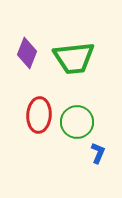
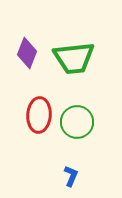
blue L-shape: moved 27 px left, 23 px down
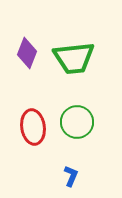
red ellipse: moved 6 px left, 12 px down; rotated 12 degrees counterclockwise
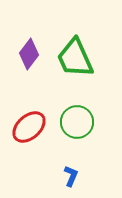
purple diamond: moved 2 px right, 1 px down; rotated 16 degrees clockwise
green trapezoid: moved 1 px right; rotated 72 degrees clockwise
red ellipse: moved 4 px left; rotated 56 degrees clockwise
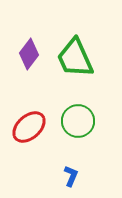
green circle: moved 1 px right, 1 px up
